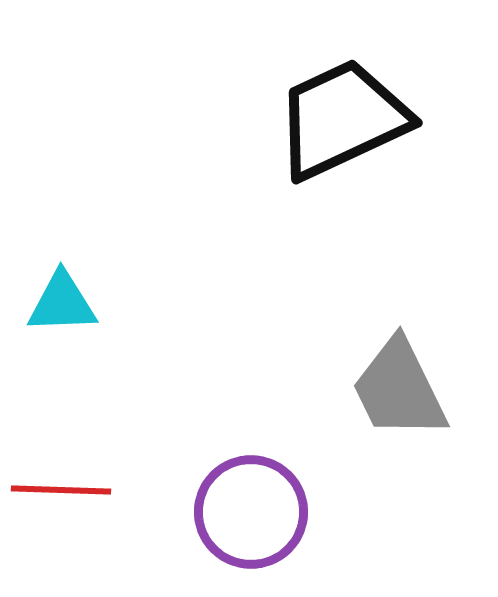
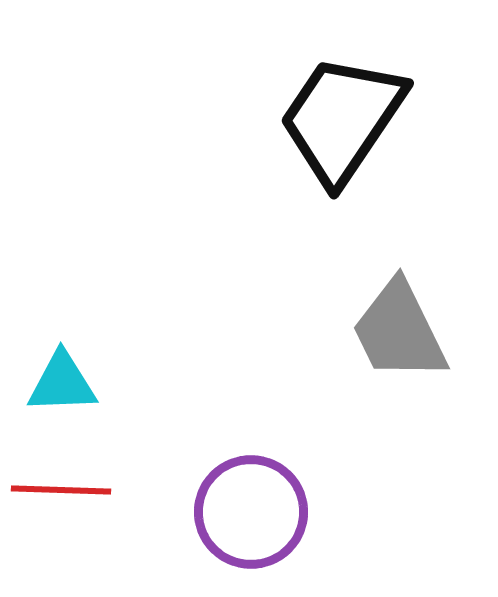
black trapezoid: rotated 31 degrees counterclockwise
cyan triangle: moved 80 px down
gray trapezoid: moved 58 px up
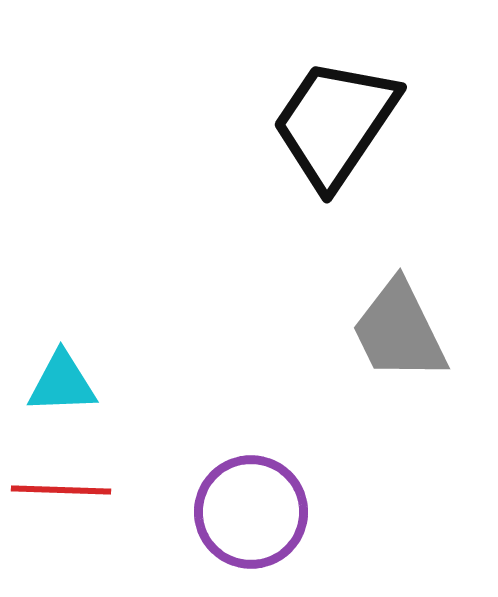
black trapezoid: moved 7 px left, 4 px down
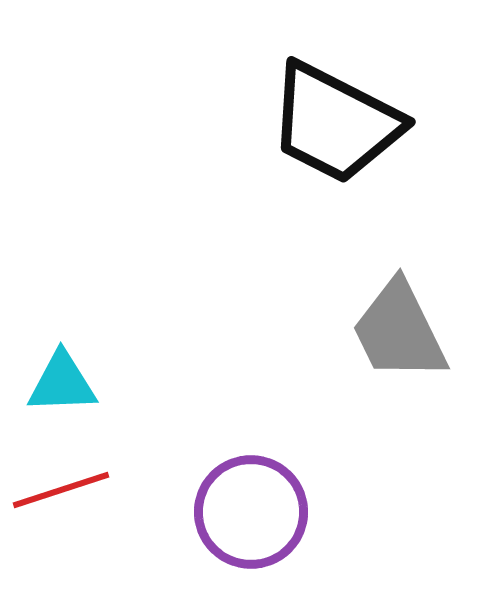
black trapezoid: rotated 97 degrees counterclockwise
red line: rotated 20 degrees counterclockwise
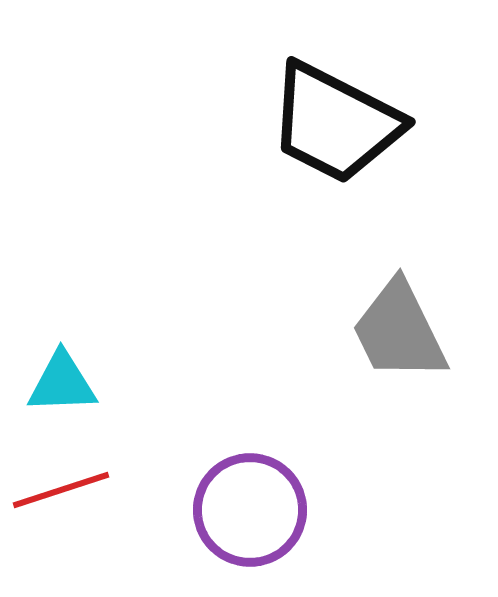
purple circle: moved 1 px left, 2 px up
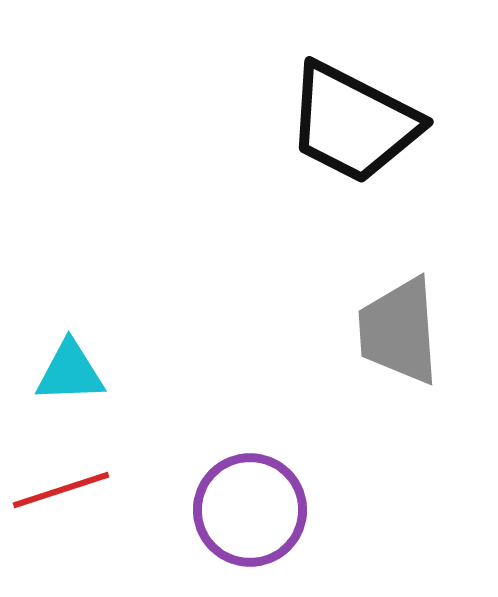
black trapezoid: moved 18 px right
gray trapezoid: rotated 22 degrees clockwise
cyan triangle: moved 8 px right, 11 px up
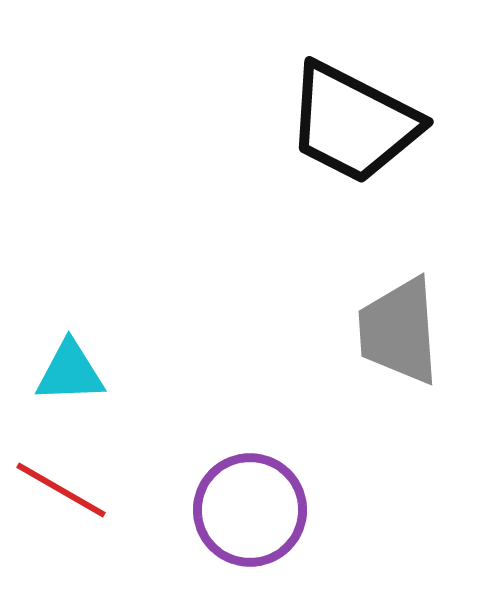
red line: rotated 48 degrees clockwise
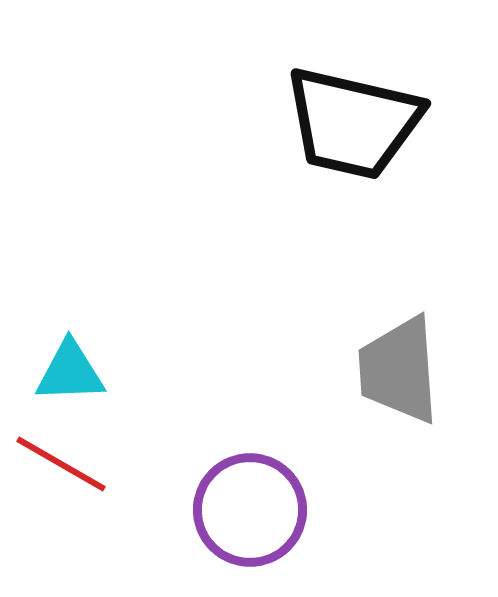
black trapezoid: rotated 14 degrees counterclockwise
gray trapezoid: moved 39 px down
red line: moved 26 px up
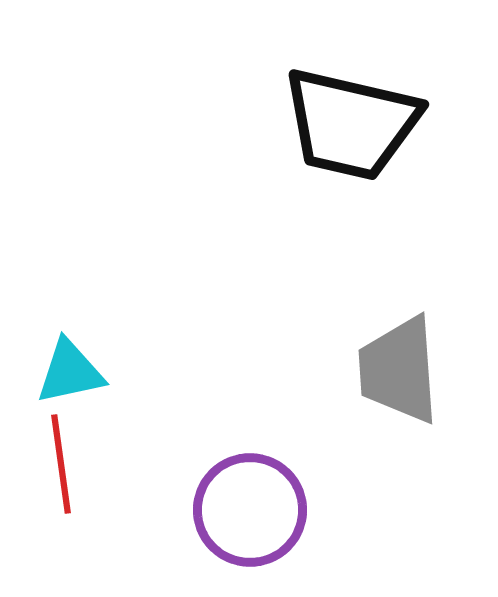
black trapezoid: moved 2 px left, 1 px down
cyan triangle: rotated 10 degrees counterclockwise
red line: rotated 52 degrees clockwise
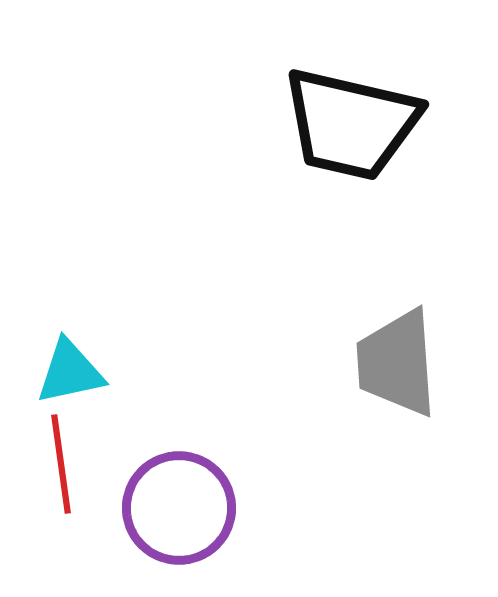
gray trapezoid: moved 2 px left, 7 px up
purple circle: moved 71 px left, 2 px up
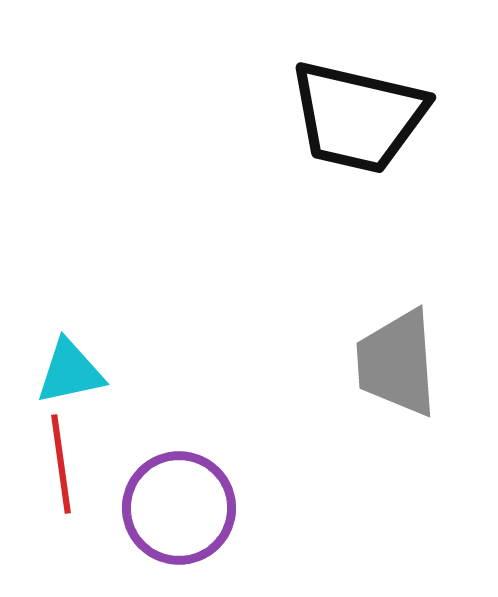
black trapezoid: moved 7 px right, 7 px up
